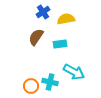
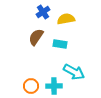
cyan rectangle: rotated 16 degrees clockwise
cyan cross: moved 4 px right, 4 px down; rotated 14 degrees counterclockwise
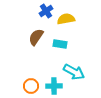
blue cross: moved 3 px right, 1 px up
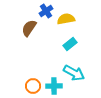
brown semicircle: moved 7 px left, 9 px up
cyan rectangle: moved 10 px right; rotated 48 degrees counterclockwise
cyan arrow: moved 1 px down
orange circle: moved 2 px right
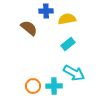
blue cross: rotated 32 degrees clockwise
yellow semicircle: moved 1 px right
brown semicircle: rotated 96 degrees clockwise
cyan rectangle: moved 2 px left
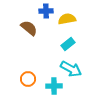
cyan arrow: moved 3 px left, 4 px up
orange circle: moved 5 px left, 7 px up
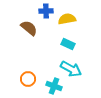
cyan rectangle: rotated 64 degrees clockwise
cyan cross: rotated 21 degrees clockwise
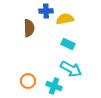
yellow semicircle: moved 2 px left
brown semicircle: rotated 48 degrees clockwise
orange circle: moved 2 px down
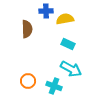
brown semicircle: moved 2 px left, 1 px down
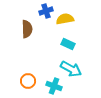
blue cross: rotated 16 degrees counterclockwise
